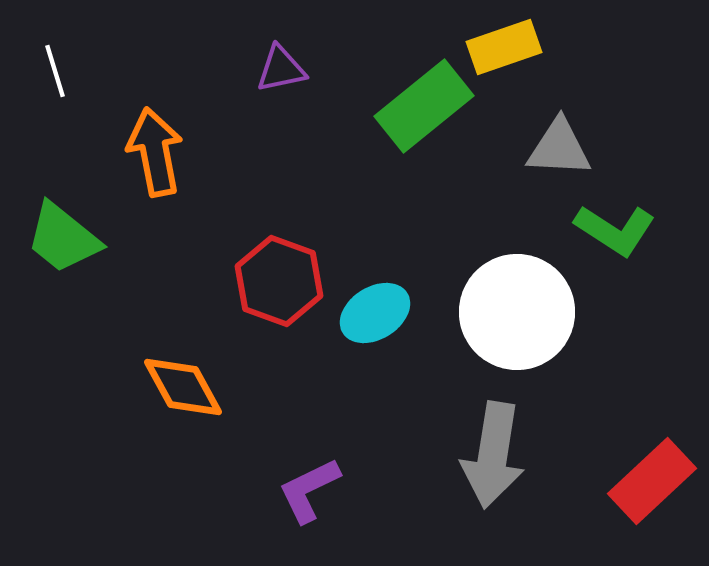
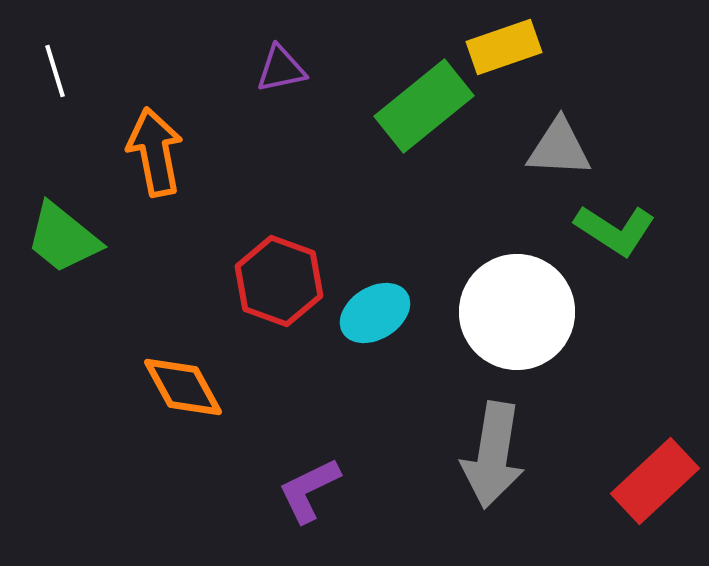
red rectangle: moved 3 px right
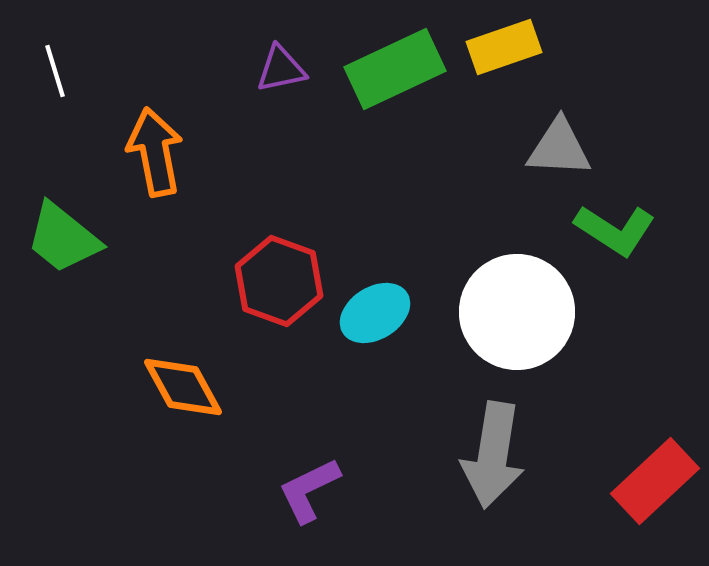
green rectangle: moved 29 px left, 37 px up; rotated 14 degrees clockwise
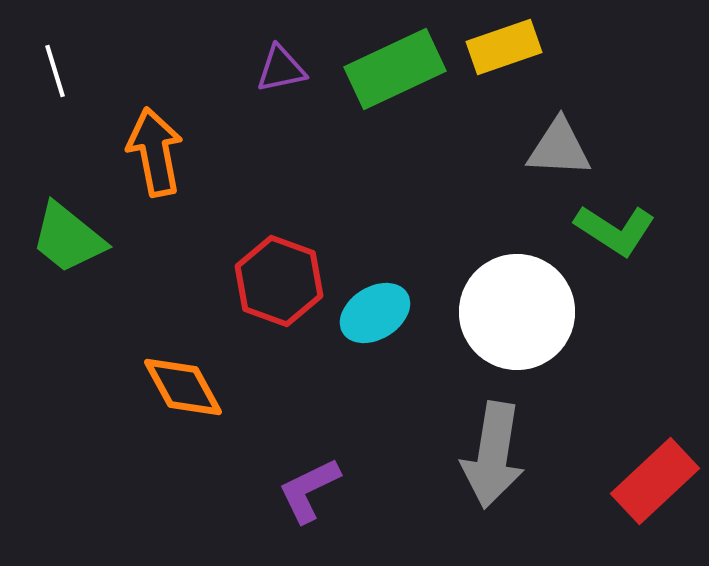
green trapezoid: moved 5 px right
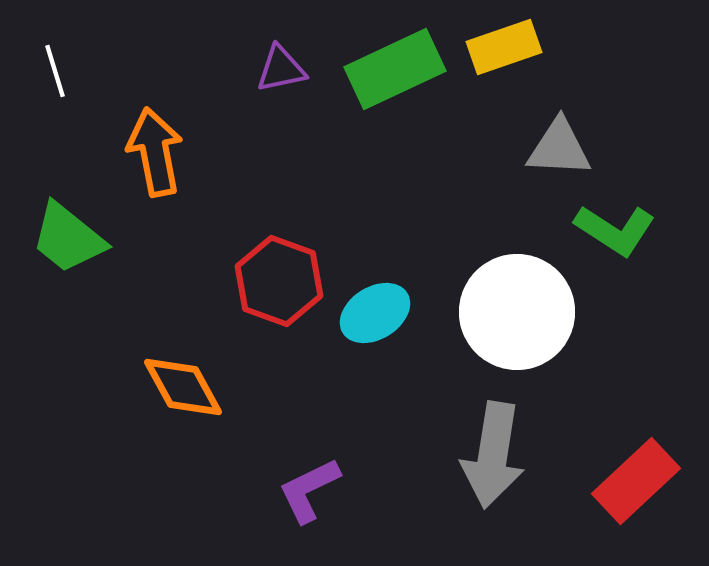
red rectangle: moved 19 px left
